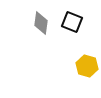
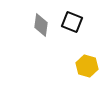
gray diamond: moved 2 px down
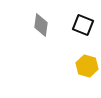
black square: moved 11 px right, 3 px down
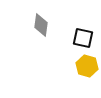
black square: moved 13 px down; rotated 10 degrees counterclockwise
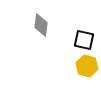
black square: moved 1 px right, 2 px down
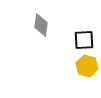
black square: rotated 15 degrees counterclockwise
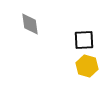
gray diamond: moved 11 px left, 1 px up; rotated 15 degrees counterclockwise
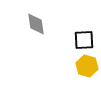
gray diamond: moved 6 px right
